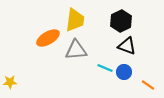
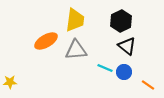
orange ellipse: moved 2 px left, 3 px down
black triangle: rotated 18 degrees clockwise
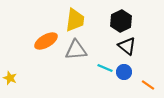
yellow star: moved 4 px up; rotated 24 degrees clockwise
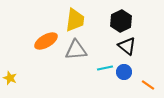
cyan line: rotated 35 degrees counterclockwise
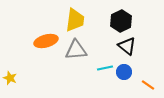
orange ellipse: rotated 15 degrees clockwise
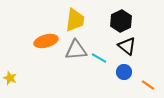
cyan line: moved 6 px left, 10 px up; rotated 42 degrees clockwise
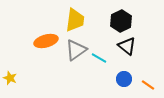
gray triangle: rotated 30 degrees counterclockwise
blue circle: moved 7 px down
